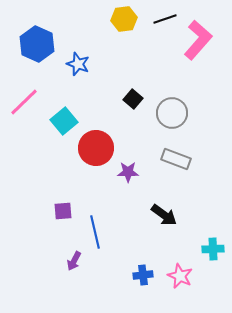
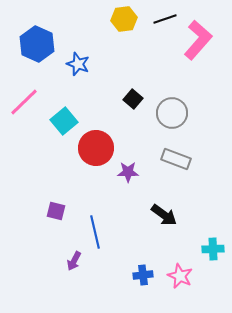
purple square: moved 7 px left; rotated 18 degrees clockwise
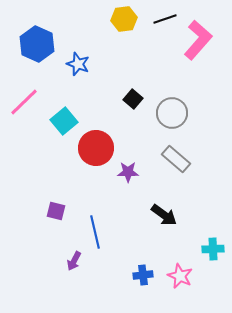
gray rectangle: rotated 20 degrees clockwise
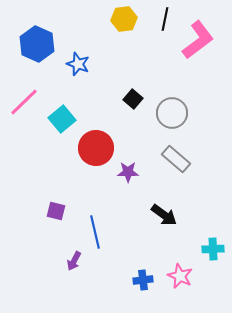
black line: rotated 60 degrees counterclockwise
pink L-shape: rotated 12 degrees clockwise
cyan square: moved 2 px left, 2 px up
blue cross: moved 5 px down
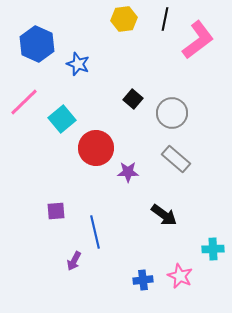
purple square: rotated 18 degrees counterclockwise
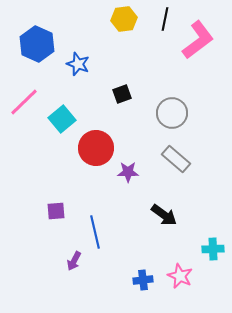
black square: moved 11 px left, 5 px up; rotated 30 degrees clockwise
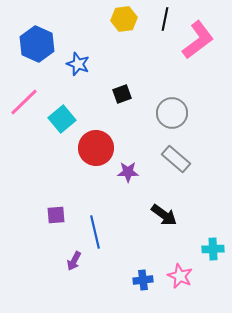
purple square: moved 4 px down
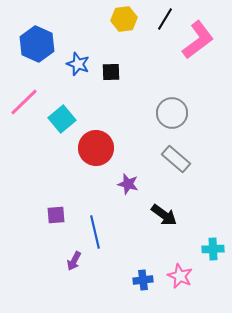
black line: rotated 20 degrees clockwise
black square: moved 11 px left, 22 px up; rotated 18 degrees clockwise
purple star: moved 12 px down; rotated 15 degrees clockwise
